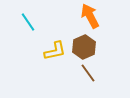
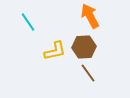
brown hexagon: rotated 20 degrees clockwise
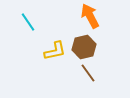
brown hexagon: rotated 10 degrees counterclockwise
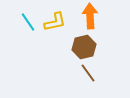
orange arrow: rotated 25 degrees clockwise
yellow L-shape: moved 29 px up
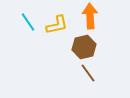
yellow L-shape: moved 2 px right, 3 px down
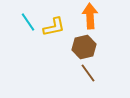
yellow L-shape: moved 3 px left, 2 px down
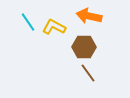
orange arrow: moved 1 px left; rotated 75 degrees counterclockwise
yellow L-shape: rotated 140 degrees counterclockwise
brown hexagon: rotated 15 degrees clockwise
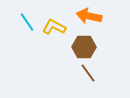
cyan line: moved 1 px left
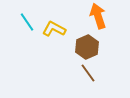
orange arrow: moved 9 px right; rotated 60 degrees clockwise
yellow L-shape: moved 2 px down
brown hexagon: moved 3 px right; rotated 25 degrees counterclockwise
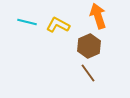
cyan line: rotated 42 degrees counterclockwise
yellow L-shape: moved 4 px right, 4 px up
brown hexagon: moved 2 px right, 1 px up
